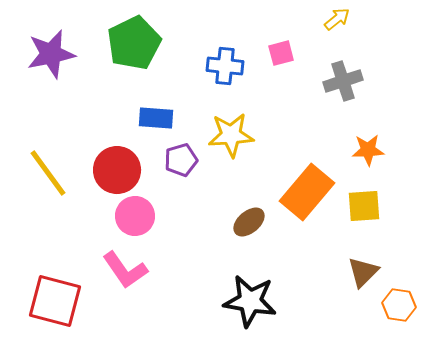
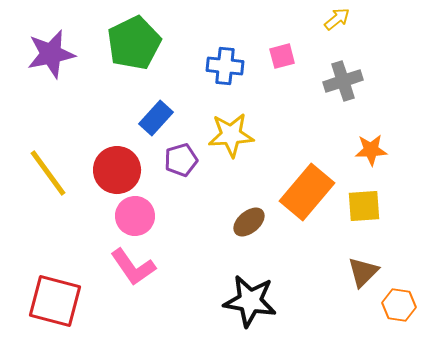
pink square: moved 1 px right, 3 px down
blue rectangle: rotated 52 degrees counterclockwise
orange star: moved 3 px right
pink L-shape: moved 8 px right, 3 px up
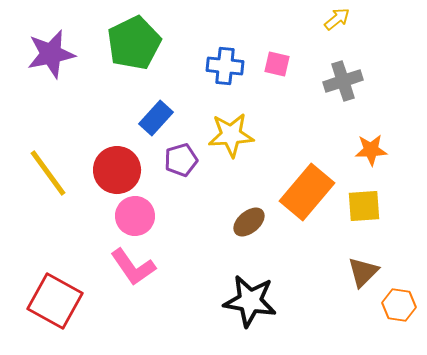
pink square: moved 5 px left, 8 px down; rotated 28 degrees clockwise
red square: rotated 14 degrees clockwise
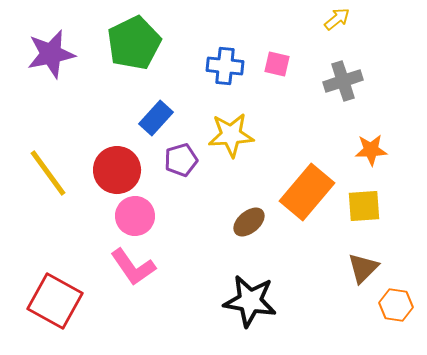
brown triangle: moved 4 px up
orange hexagon: moved 3 px left
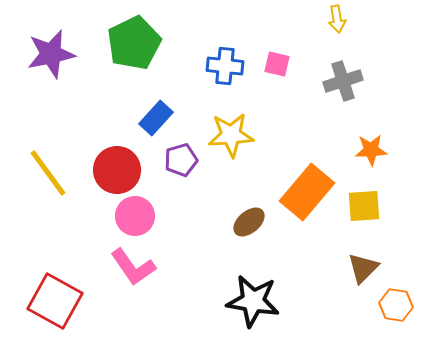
yellow arrow: rotated 120 degrees clockwise
black star: moved 3 px right
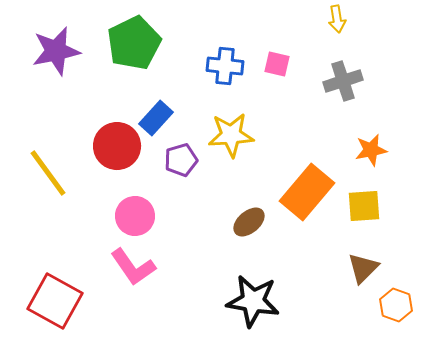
purple star: moved 5 px right, 3 px up
orange star: rotated 8 degrees counterclockwise
red circle: moved 24 px up
orange hexagon: rotated 12 degrees clockwise
